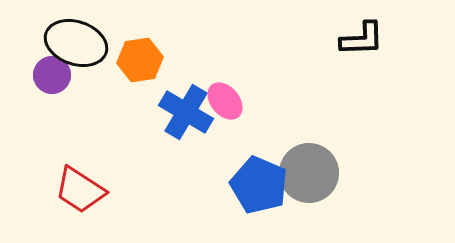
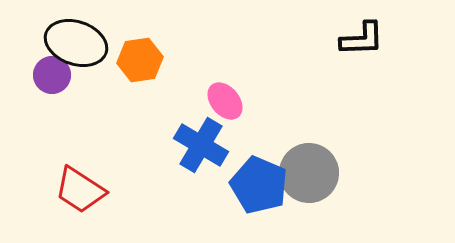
blue cross: moved 15 px right, 33 px down
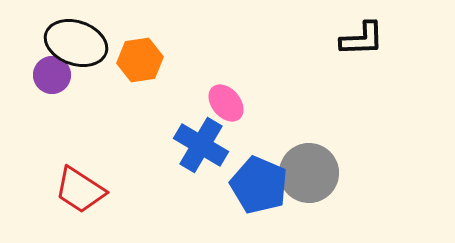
pink ellipse: moved 1 px right, 2 px down
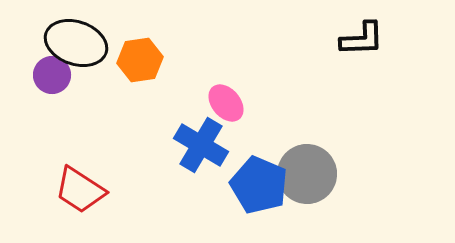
gray circle: moved 2 px left, 1 px down
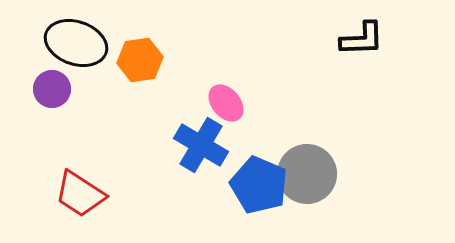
purple circle: moved 14 px down
red trapezoid: moved 4 px down
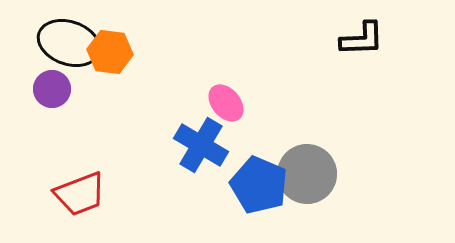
black ellipse: moved 7 px left
orange hexagon: moved 30 px left, 8 px up; rotated 15 degrees clockwise
red trapezoid: rotated 54 degrees counterclockwise
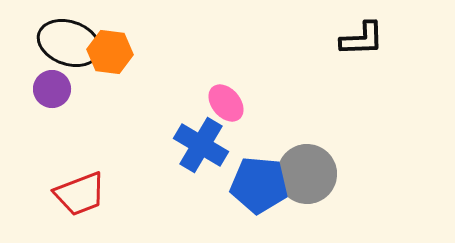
blue pentagon: rotated 18 degrees counterclockwise
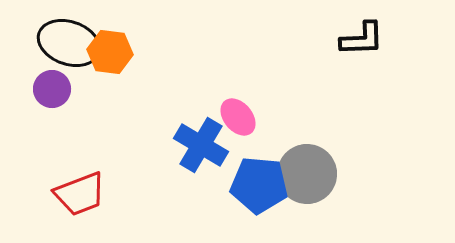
pink ellipse: moved 12 px right, 14 px down
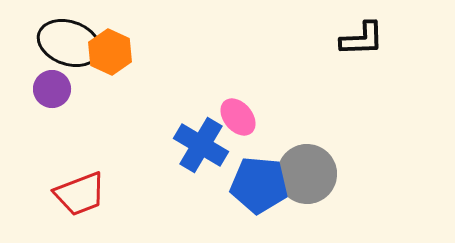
orange hexagon: rotated 18 degrees clockwise
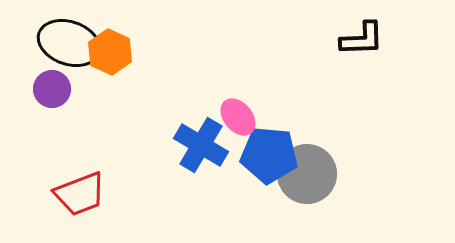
blue pentagon: moved 10 px right, 30 px up
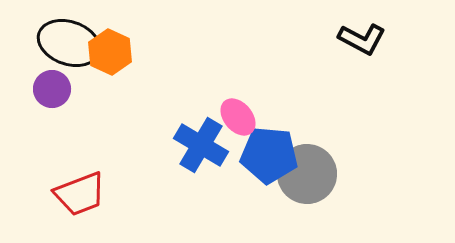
black L-shape: rotated 30 degrees clockwise
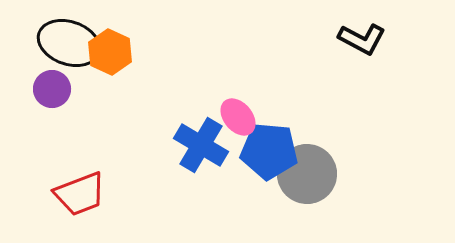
blue pentagon: moved 4 px up
